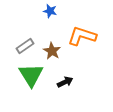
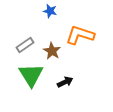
orange L-shape: moved 2 px left, 1 px up
gray rectangle: moved 1 px up
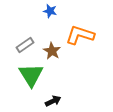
black arrow: moved 12 px left, 19 px down
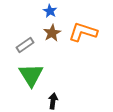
blue star: rotated 16 degrees clockwise
orange L-shape: moved 3 px right, 3 px up
brown star: moved 18 px up; rotated 12 degrees clockwise
black arrow: rotated 56 degrees counterclockwise
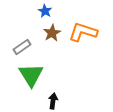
blue star: moved 5 px left
gray rectangle: moved 3 px left, 2 px down
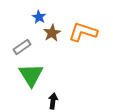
blue star: moved 6 px left, 6 px down
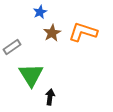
blue star: moved 1 px right, 5 px up; rotated 16 degrees clockwise
gray rectangle: moved 10 px left
black arrow: moved 3 px left, 4 px up
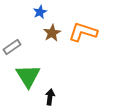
green triangle: moved 3 px left, 1 px down
